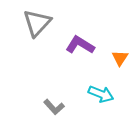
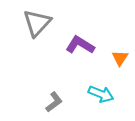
gray L-shape: moved 5 px up; rotated 85 degrees counterclockwise
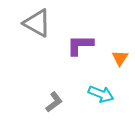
gray triangle: rotated 44 degrees counterclockwise
purple L-shape: rotated 32 degrees counterclockwise
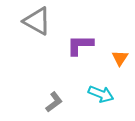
gray triangle: moved 2 px up
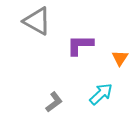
cyan arrow: rotated 65 degrees counterclockwise
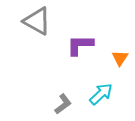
gray L-shape: moved 9 px right, 2 px down
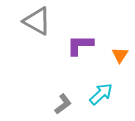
orange triangle: moved 3 px up
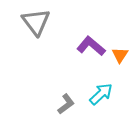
gray triangle: moved 1 px left, 1 px down; rotated 24 degrees clockwise
purple L-shape: moved 11 px right, 1 px down; rotated 40 degrees clockwise
gray L-shape: moved 3 px right
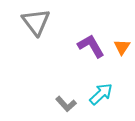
purple L-shape: rotated 20 degrees clockwise
orange triangle: moved 2 px right, 8 px up
gray L-shape: rotated 85 degrees clockwise
